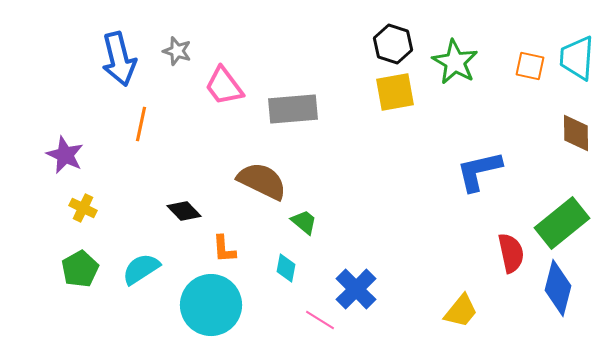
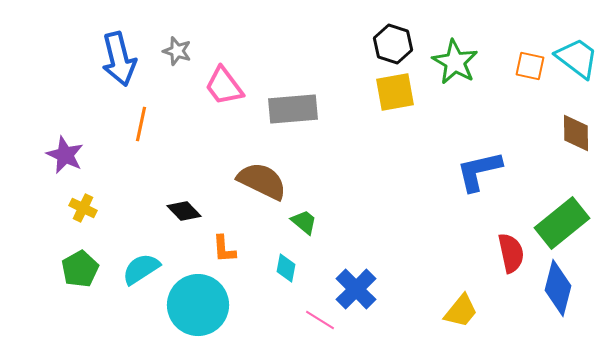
cyan trapezoid: rotated 123 degrees clockwise
cyan circle: moved 13 px left
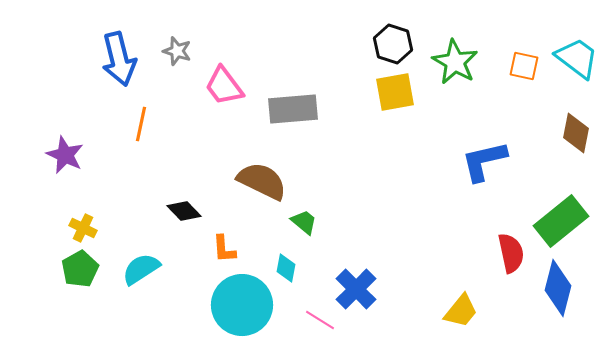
orange square: moved 6 px left
brown diamond: rotated 12 degrees clockwise
blue L-shape: moved 5 px right, 10 px up
yellow cross: moved 20 px down
green rectangle: moved 1 px left, 2 px up
cyan circle: moved 44 px right
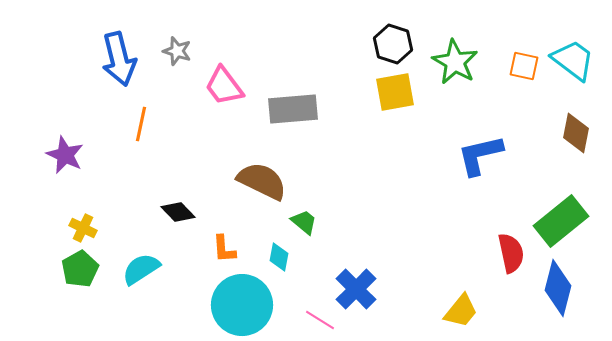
cyan trapezoid: moved 4 px left, 2 px down
blue L-shape: moved 4 px left, 6 px up
black diamond: moved 6 px left, 1 px down
cyan diamond: moved 7 px left, 11 px up
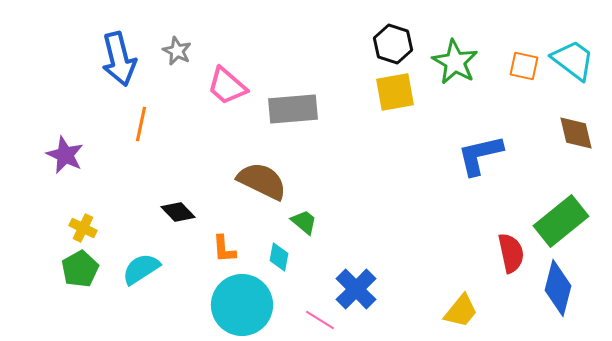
gray star: rotated 8 degrees clockwise
pink trapezoid: moved 3 px right; rotated 12 degrees counterclockwise
brown diamond: rotated 24 degrees counterclockwise
